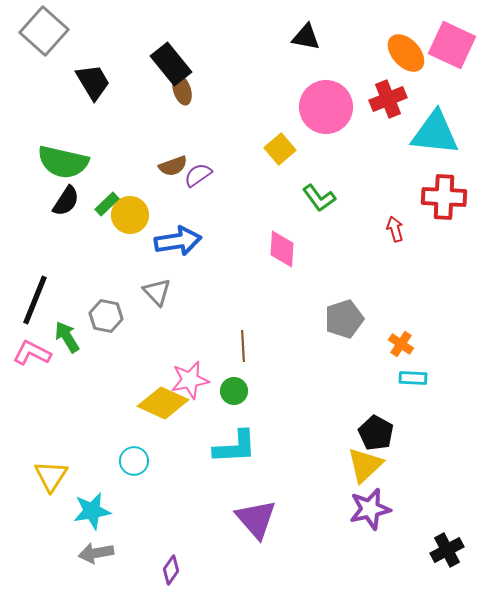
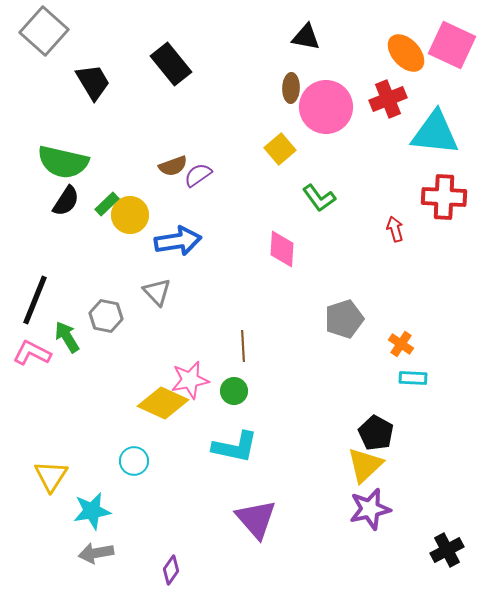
brown ellipse at (182, 90): moved 109 px right, 2 px up; rotated 20 degrees clockwise
cyan L-shape at (235, 447): rotated 15 degrees clockwise
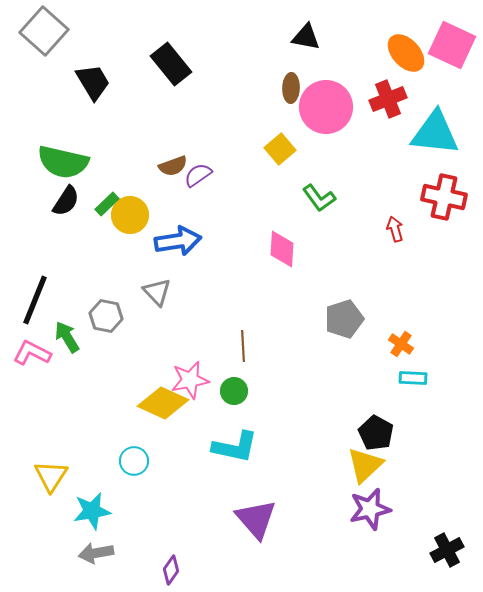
red cross at (444, 197): rotated 9 degrees clockwise
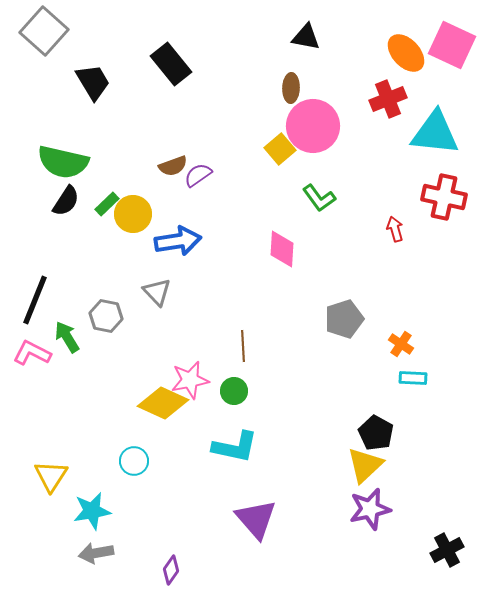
pink circle at (326, 107): moved 13 px left, 19 px down
yellow circle at (130, 215): moved 3 px right, 1 px up
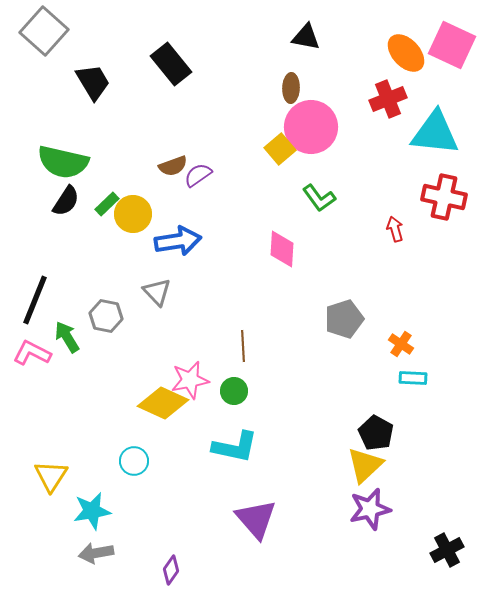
pink circle at (313, 126): moved 2 px left, 1 px down
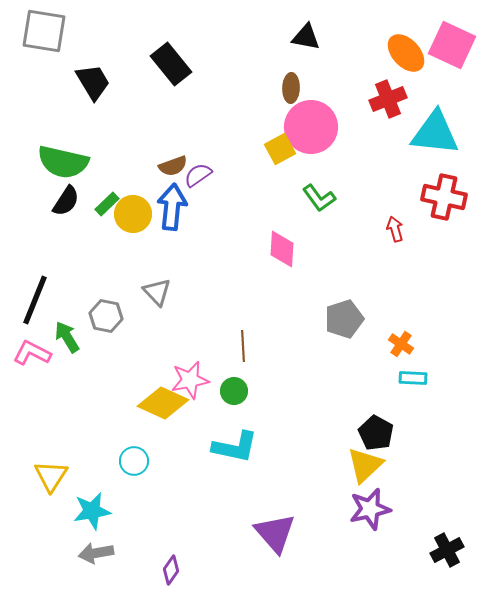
gray square at (44, 31): rotated 33 degrees counterclockwise
yellow square at (280, 149): rotated 12 degrees clockwise
blue arrow at (178, 241): moved 6 px left, 34 px up; rotated 75 degrees counterclockwise
purple triangle at (256, 519): moved 19 px right, 14 px down
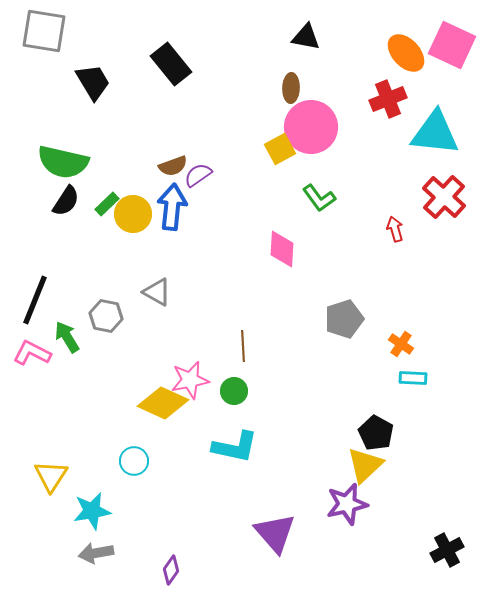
red cross at (444, 197): rotated 30 degrees clockwise
gray triangle at (157, 292): rotated 16 degrees counterclockwise
purple star at (370, 509): moved 23 px left, 5 px up
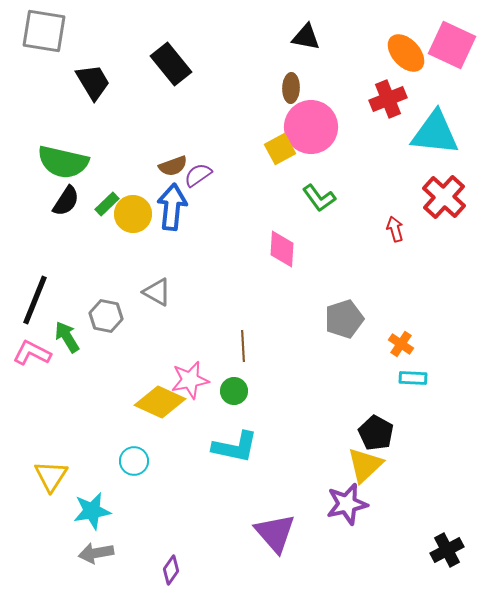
yellow diamond at (163, 403): moved 3 px left, 1 px up
